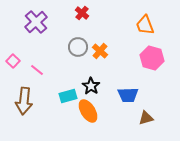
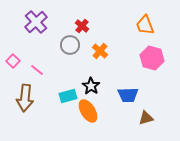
red cross: moved 13 px down
gray circle: moved 8 px left, 2 px up
brown arrow: moved 1 px right, 3 px up
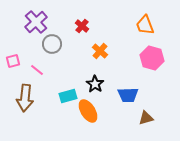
gray circle: moved 18 px left, 1 px up
pink square: rotated 32 degrees clockwise
black star: moved 4 px right, 2 px up
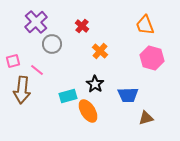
brown arrow: moved 3 px left, 8 px up
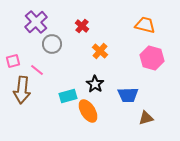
orange trapezoid: rotated 125 degrees clockwise
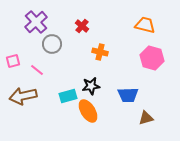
orange cross: moved 1 px down; rotated 28 degrees counterclockwise
black star: moved 4 px left, 2 px down; rotated 30 degrees clockwise
brown arrow: moved 1 px right, 6 px down; rotated 72 degrees clockwise
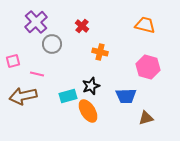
pink hexagon: moved 4 px left, 9 px down
pink line: moved 4 px down; rotated 24 degrees counterclockwise
black star: rotated 12 degrees counterclockwise
blue trapezoid: moved 2 px left, 1 px down
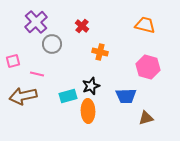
orange ellipse: rotated 30 degrees clockwise
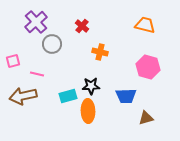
black star: rotated 18 degrees clockwise
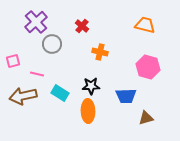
cyan rectangle: moved 8 px left, 3 px up; rotated 48 degrees clockwise
